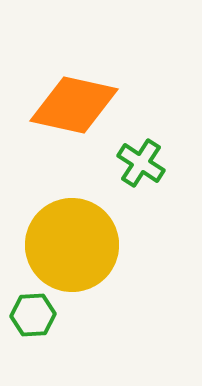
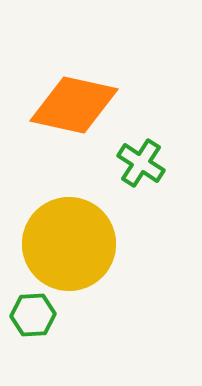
yellow circle: moved 3 px left, 1 px up
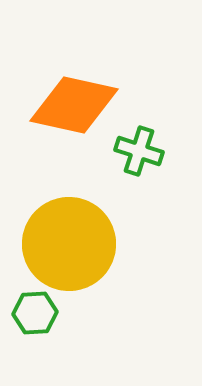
green cross: moved 2 px left, 12 px up; rotated 15 degrees counterclockwise
green hexagon: moved 2 px right, 2 px up
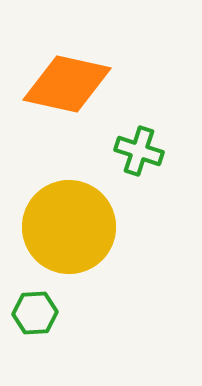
orange diamond: moved 7 px left, 21 px up
yellow circle: moved 17 px up
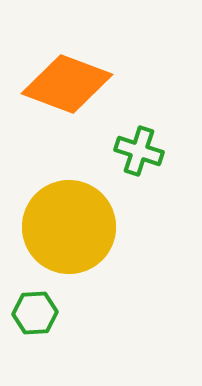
orange diamond: rotated 8 degrees clockwise
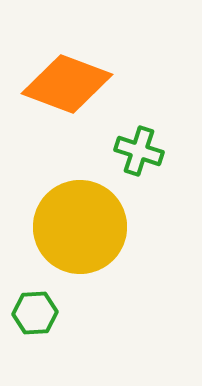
yellow circle: moved 11 px right
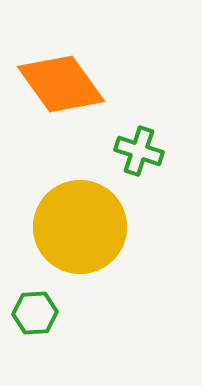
orange diamond: moved 6 px left; rotated 34 degrees clockwise
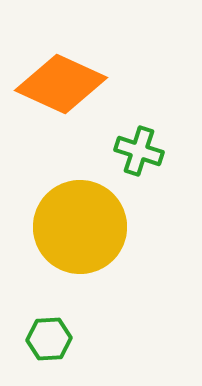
orange diamond: rotated 30 degrees counterclockwise
green hexagon: moved 14 px right, 26 px down
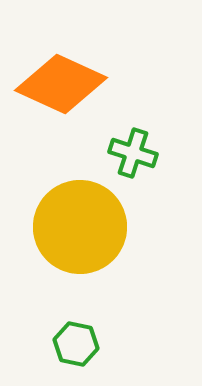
green cross: moved 6 px left, 2 px down
green hexagon: moved 27 px right, 5 px down; rotated 15 degrees clockwise
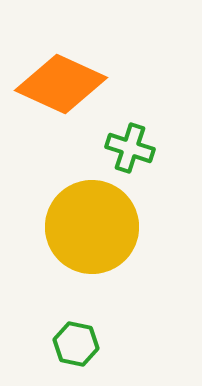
green cross: moved 3 px left, 5 px up
yellow circle: moved 12 px right
